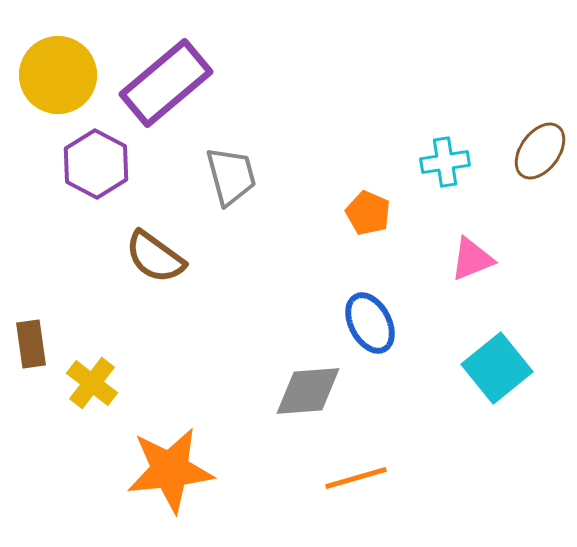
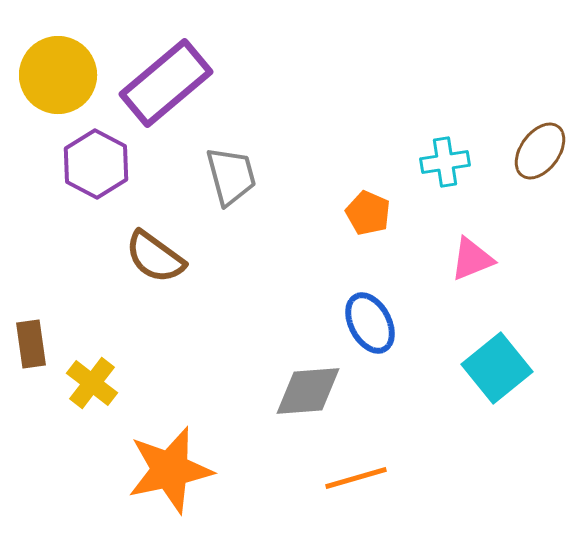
orange star: rotated 6 degrees counterclockwise
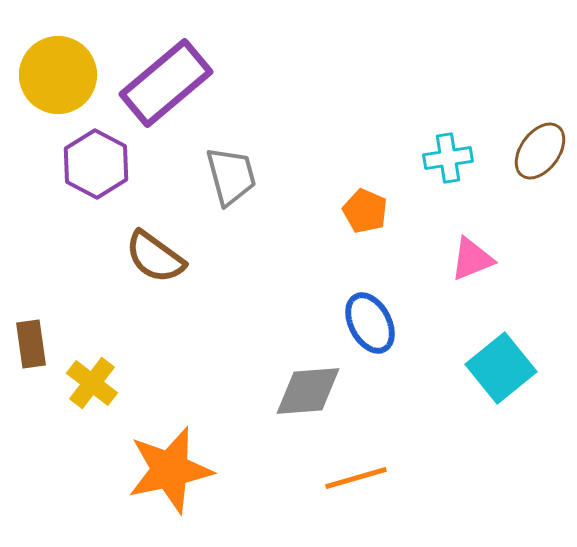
cyan cross: moved 3 px right, 4 px up
orange pentagon: moved 3 px left, 2 px up
cyan square: moved 4 px right
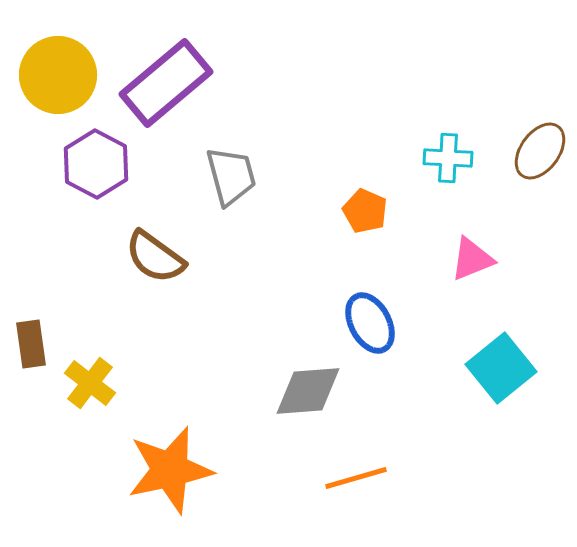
cyan cross: rotated 12 degrees clockwise
yellow cross: moved 2 px left
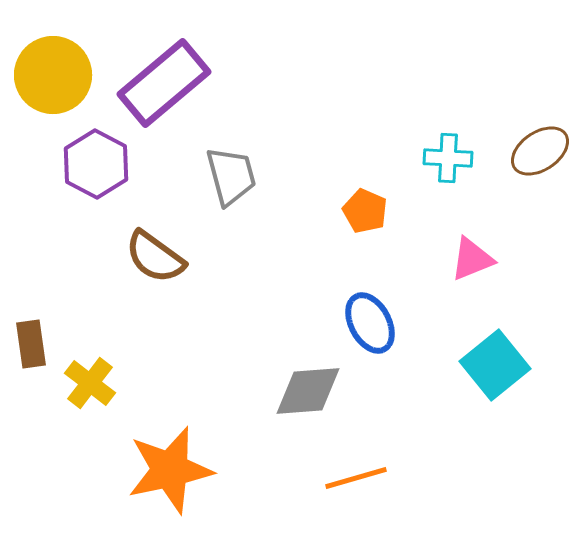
yellow circle: moved 5 px left
purple rectangle: moved 2 px left
brown ellipse: rotated 20 degrees clockwise
cyan square: moved 6 px left, 3 px up
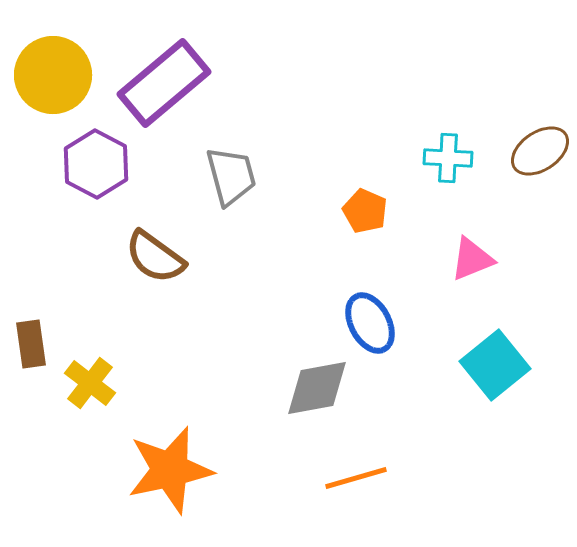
gray diamond: moved 9 px right, 3 px up; rotated 6 degrees counterclockwise
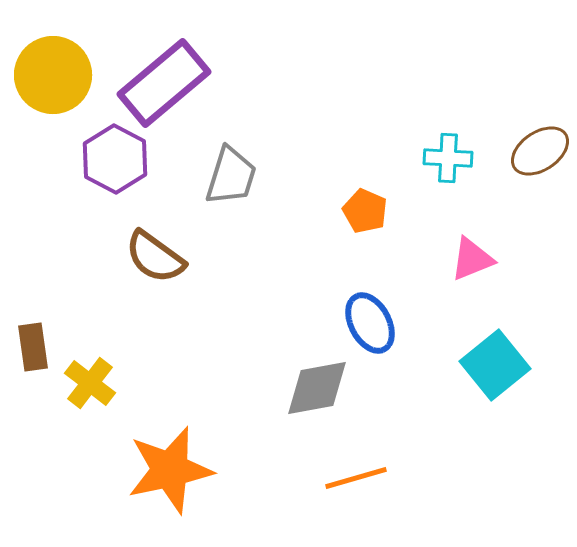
purple hexagon: moved 19 px right, 5 px up
gray trapezoid: rotated 32 degrees clockwise
brown rectangle: moved 2 px right, 3 px down
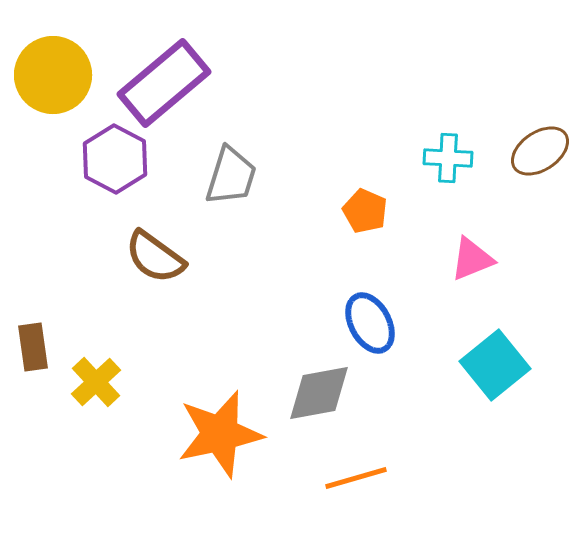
yellow cross: moved 6 px right, 1 px up; rotated 9 degrees clockwise
gray diamond: moved 2 px right, 5 px down
orange star: moved 50 px right, 36 px up
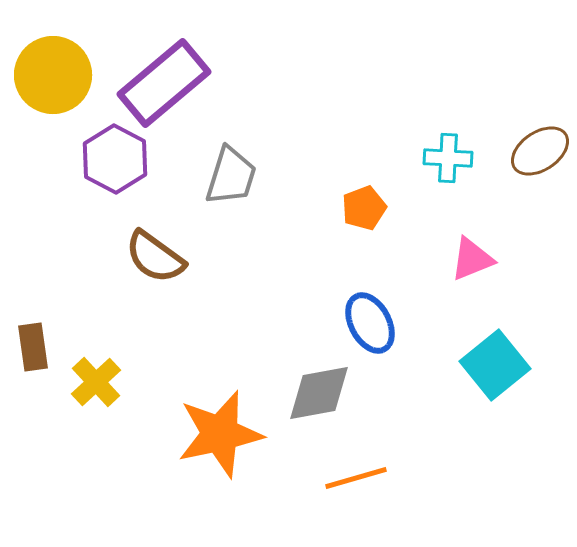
orange pentagon: moved 1 px left, 3 px up; rotated 27 degrees clockwise
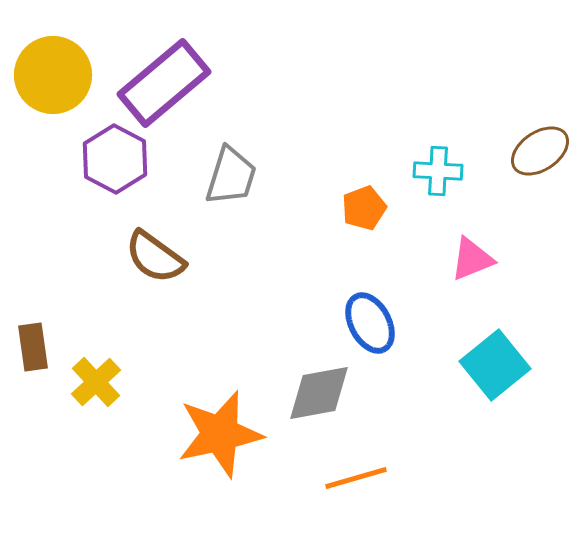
cyan cross: moved 10 px left, 13 px down
